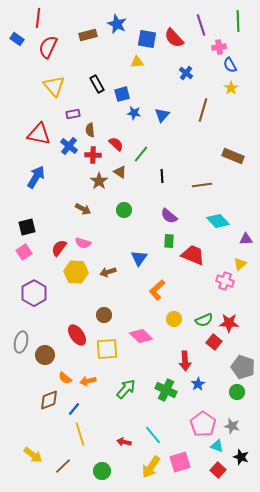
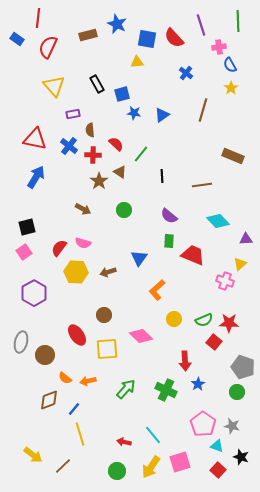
blue triangle at (162, 115): rotated 14 degrees clockwise
red triangle at (39, 134): moved 4 px left, 5 px down
green circle at (102, 471): moved 15 px right
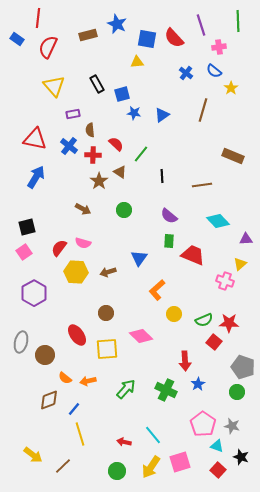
blue semicircle at (230, 65): moved 16 px left, 6 px down; rotated 21 degrees counterclockwise
brown circle at (104, 315): moved 2 px right, 2 px up
yellow circle at (174, 319): moved 5 px up
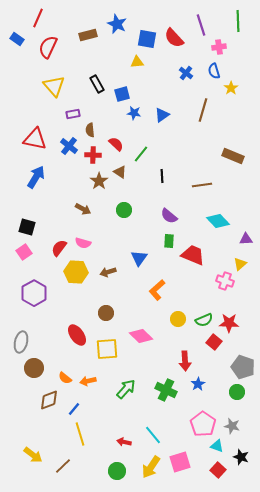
red line at (38, 18): rotated 18 degrees clockwise
blue semicircle at (214, 71): rotated 35 degrees clockwise
black square at (27, 227): rotated 30 degrees clockwise
yellow circle at (174, 314): moved 4 px right, 5 px down
brown circle at (45, 355): moved 11 px left, 13 px down
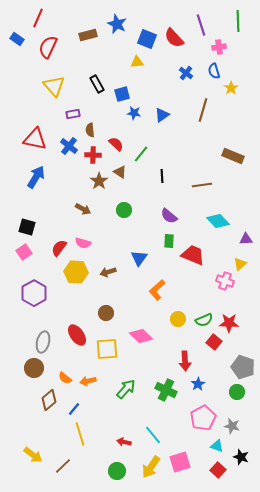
blue square at (147, 39): rotated 12 degrees clockwise
gray ellipse at (21, 342): moved 22 px right
brown diamond at (49, 400): rotated 20 degrees counterclockwise
pink pentagon at (203, 424): moved 6 px up; rotated 10 degrees clockwise
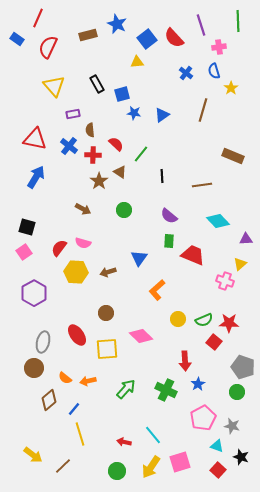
blue square at (147, 39): rotated 30 degrees clockwise
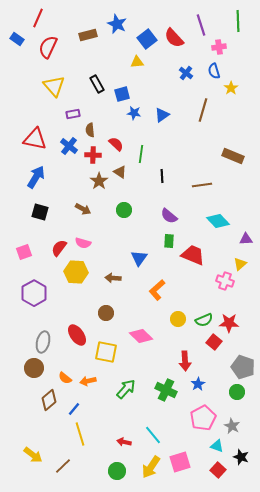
green line at (141, 154): rotated 30 degrees counterclockwise
black square at (27, 227): moved 13 px right, 15 px up
pink square at (24, 252): rotated 14 degrees clockwise
brown arrow at (108, 272): moved 5 px right, 6 px down; rotated 21 degrees clockwise
yellow square at (107, 349): moved 1 px left, 3 px down; rotated 15 degrees clockwise
gray star at (232, 426): rotated 14 degrees clockwise
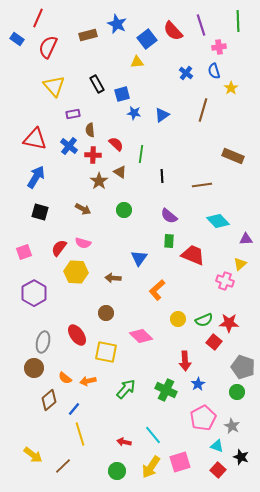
red semicircle at (174, 38): moved 1 px left, 7 px up
